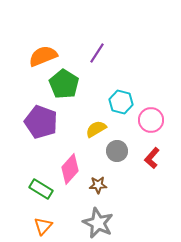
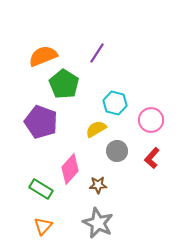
cyan hexagon: moved 6 px left, 1 px down
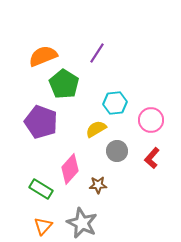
cyan hexagon: rotated 20 degrees counterclockwise
gray star: moved 16 px left
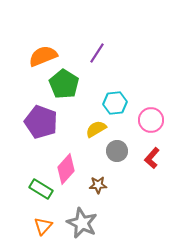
pink diamond: moved 4 px left
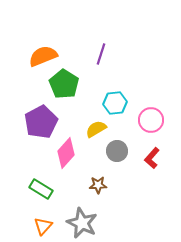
purple line: moved 4 px right, 1 px down; rotated 15 degrees counterclockwise
purple pentagon: rotated 24 degrees clockwise
pink diamond: moved 16 px up
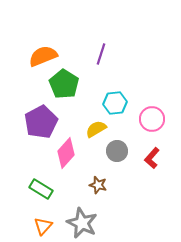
pink circle: moved 1 px right, 1 px up
brown star: rotated 18 degrees clockwise
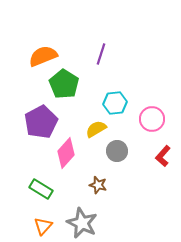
red L-shape: moved 11 px right, 2 px up
